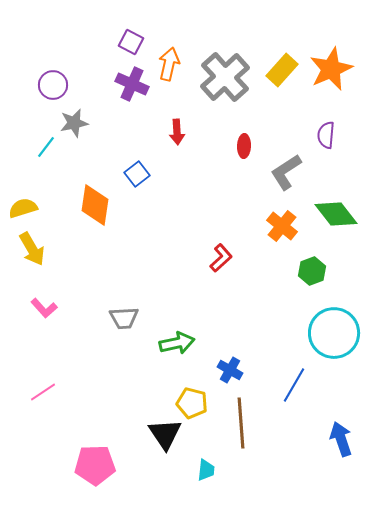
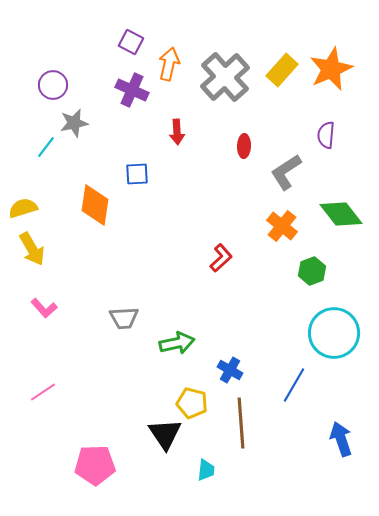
purple cross: moved 6 px down
blue square: rotated 35 degrees clockwise
green diamond: moved 5 px right
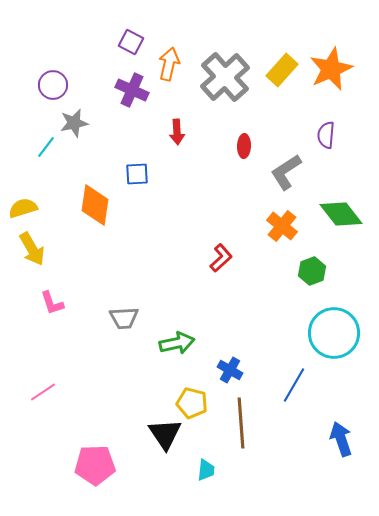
pink L-shape: moved 8 px right, 5 px up; rotated 24 degrees clockwise
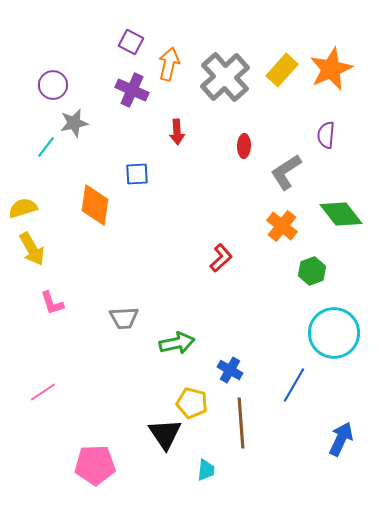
blue arrow: rotated 44 degrees clockwise
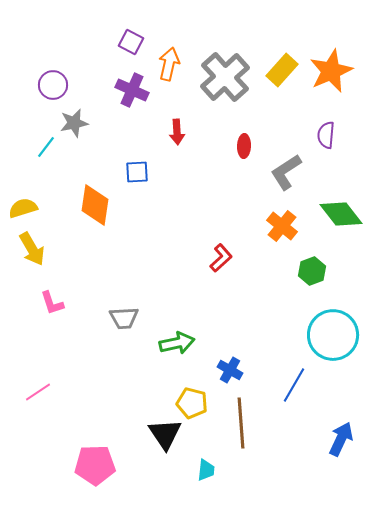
orange star: moved 2 px down
blue square: moved 2 px up
cyan circle: moved 1 px left, 2 px down
pink line: moved 5 px left
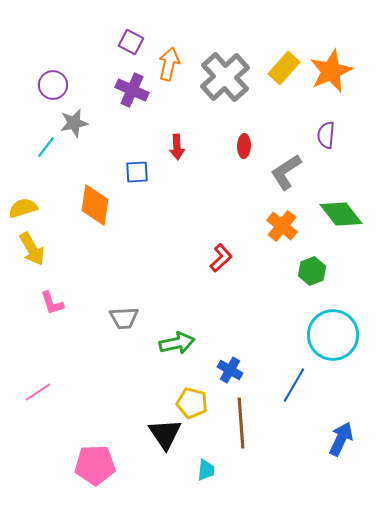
yellow rectangle: moved 2 px right, 2 px up
red arrow: moved 15 px down
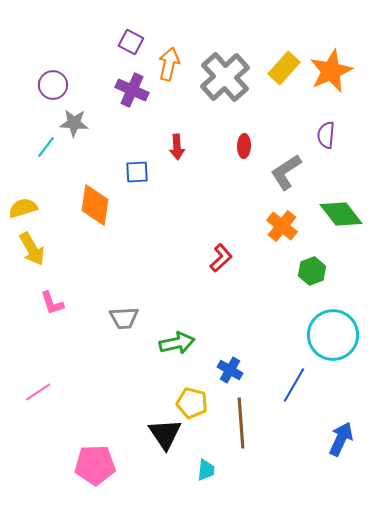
gray star: rotated 16 degrees clockwise
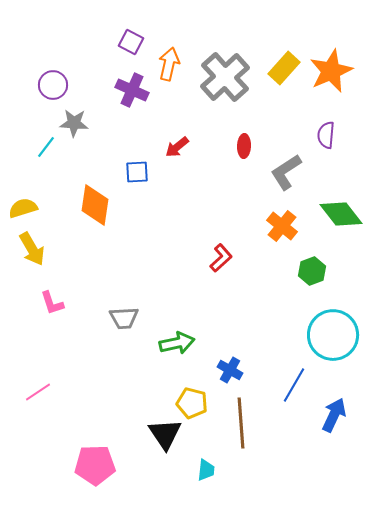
red arrow: rotated 55 degrees clockwise
blue arrow: moved 7 px left, 24 px up
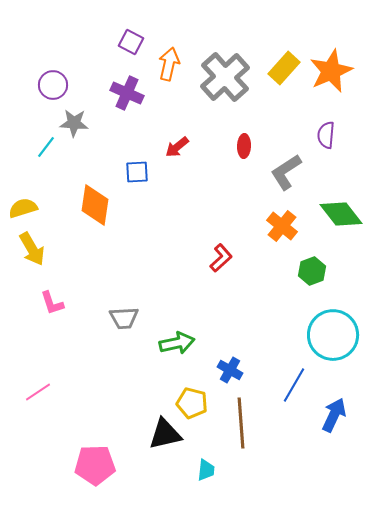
purple cross: moved 5 px left, 3 px down
black triangle: rotated 51 degrees clockwise
